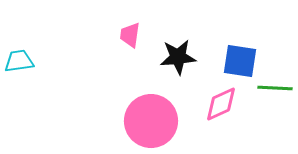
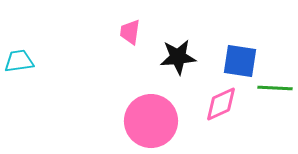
pink trapezoid: moved 3 px up
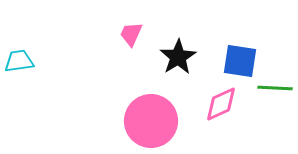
pink trapezoid: moved 1 px right, 2 px down; rotated 16 degrees clockwise
black star: rotated 27 degrees counterclockwise
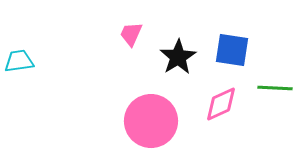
blue square: moved 8 px left, 11 px up
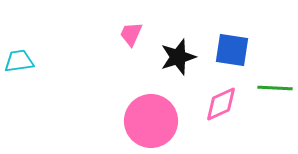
black star: rotated 15 degrees clockwise
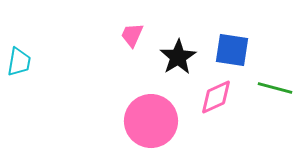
pink trapezoid: moved 1 px right, 1 px down
black star: rotated 15 degrees counterclockwise
cyan trapezoid: moved 1 px down; rotated 108 degrees clockwise
green line: rotated 12 degrees clockwise
pink diamond: moved 5 px left, 7 px up
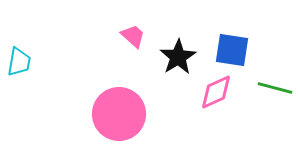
pink trapezoid: moved 1 px right, 1 px down; rotated 108 degrees clockwise
pink diamond: moved 5 px up
pink circle: moved 32 px left, 7 px up
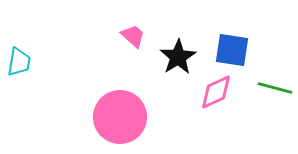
pink circle: moved 1 px right, 3 px down
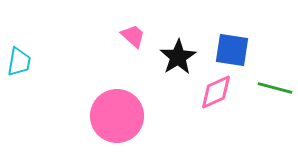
pink circle: moved 3 px left, 1 px up
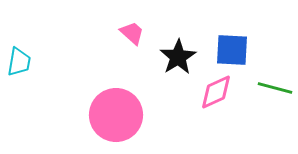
pink trapezoid: moved 1 px left, 3 px up
blue square: rotated 6 degrees counterclockwise
pink circle: moved 1 px left, 1 px up
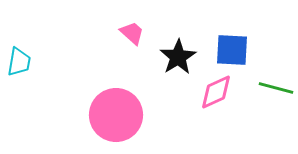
green line: moved 1 px right
